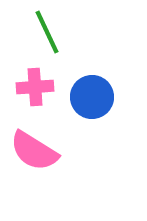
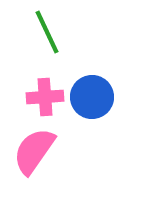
pink cross: moved 10 px right, 10 px down
pink semicircle: rotated 93 degrees clockwise
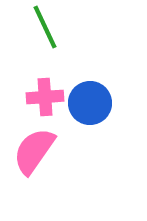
green line: moved 2 px left, 5 px up
blue circle: moved 2 px left, 6 px down
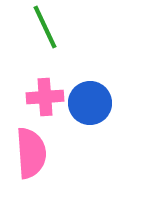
pink semicircle: moved 3 px left, 2 px down; rotated 141 degrees clockwise
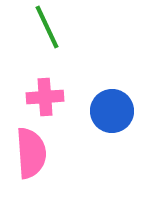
green line: moved 2 px right
blue circle: moved 22 px right, 8 px down
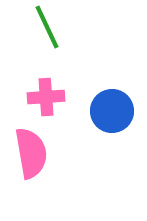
pink cross: moved 1 px right
pink semicircle: rotated 6 degrees counterclockwise
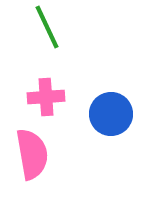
blue circle: moved 1 px left, 3 px down
pink semicircle: moved 1 px right, 1 px down
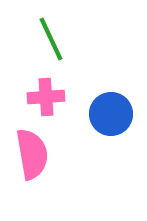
green line: moved 4 px right, 12 px down
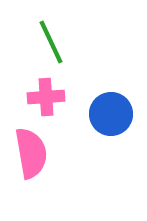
green line: moved 3 px down
pink semicircle: moved 1 px left, 1 px up
